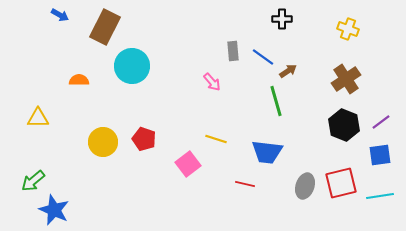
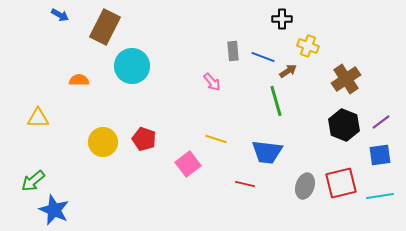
yellow cross: moved 40 px left, 17 px down
blue line: rotated 15 degrees counterclockwise
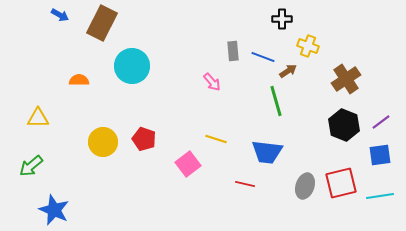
brown rectangle: moved 3 px left, 4 px up
green arrow: moved 2 px left, 15 px up
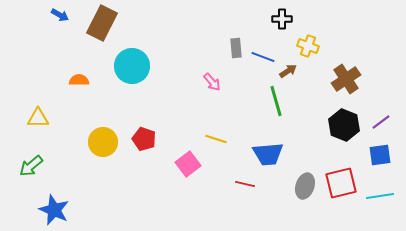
gray rectangle: moved 3 px right, 3 px up
blue trapezoid: moved 1 px right, 2 px down; rotated 12 degrees counterclockwise
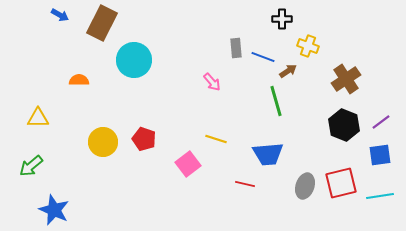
cyan circle: moved 2 px right, 6 px up
